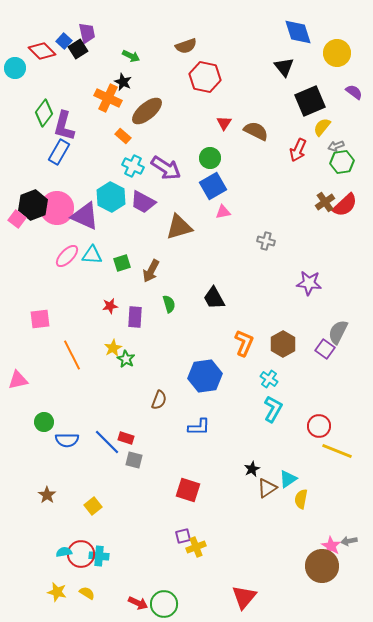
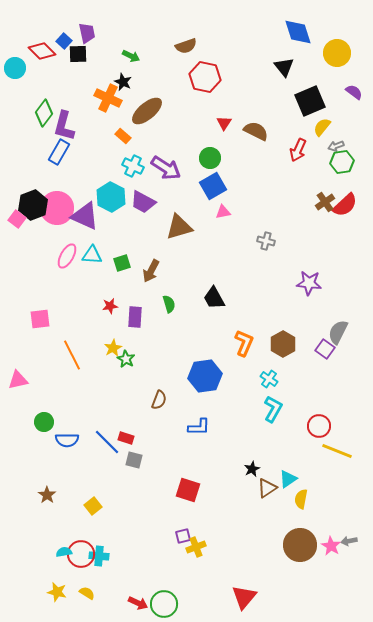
black square at (78, 49): moved 5 px down; rotated 30 degrees clockwise
pink ellipse at (67, 256): rotated 15 degrees counterclockwise
brown circle at (322, 566): moved 22 px left, 21 px up
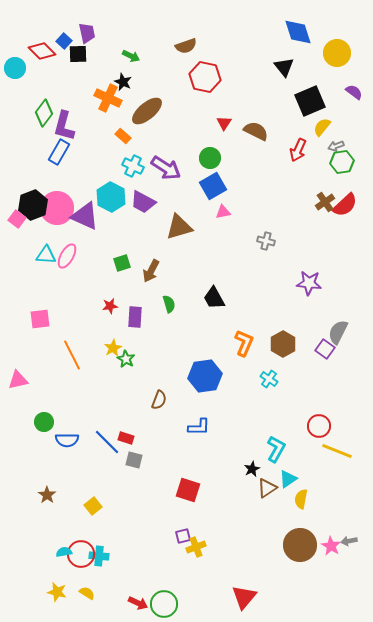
cyan triangle at (92, 255): moved 46 px left
cyan L-shape at (273, 409): moved 3 px right, 40 px down
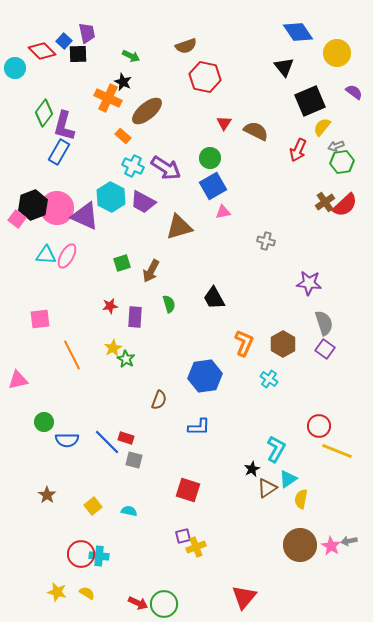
blue diamond at (298, 32): rotated 16 degrees counterclockwise
gray semicircle at (338, 332): moved 14 px left, 9 px up; rotated 135 degrees clockwise
cyan semicircle at (64, 552): moved 65 px right, 41 px up; rotated 21 degrees clockwise
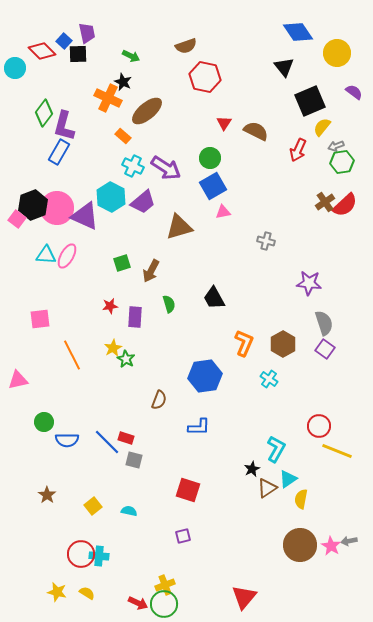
purple trapezoid at (143, 202): rotated 68 degrees counterclockwise
yellow cross at (196, 547): moved 31 px left, 38 px down
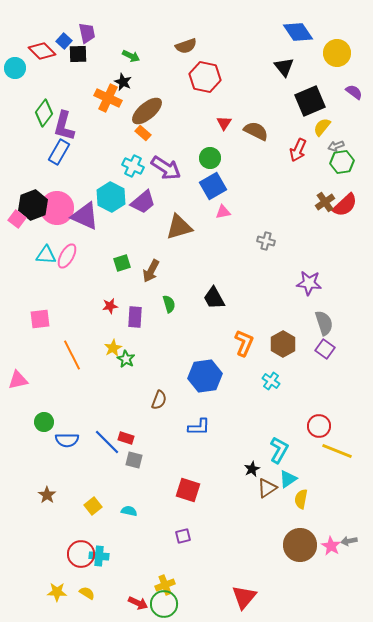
orange rectangle at (123, 136): moved 20 px right, 3 px up
cyan cross at (269, 379): moved 2 px right, 2 px down
cyan L-shape at (276, 449): moved 3 px right, 1 px down
yellow star at (57, 592): rotated 12 degrees counterclockwise
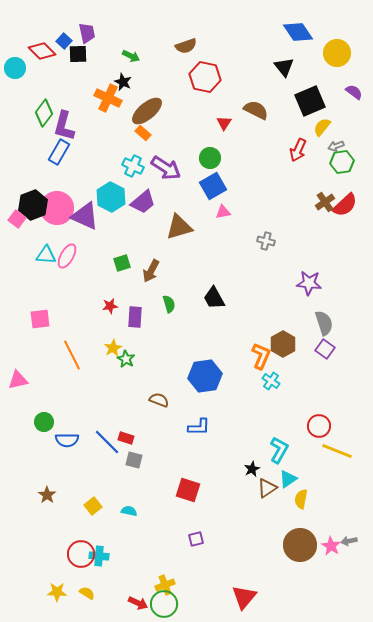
brown semicircle at (256, 131): moved 21 px up
orange L-shape at (244, 343): moved 17 px right, 13 px down
brown semicircle at (159, 400): rotated 90 degrees counterclockwise
purple square at (183, 536): moved 13 px right, 3 px down
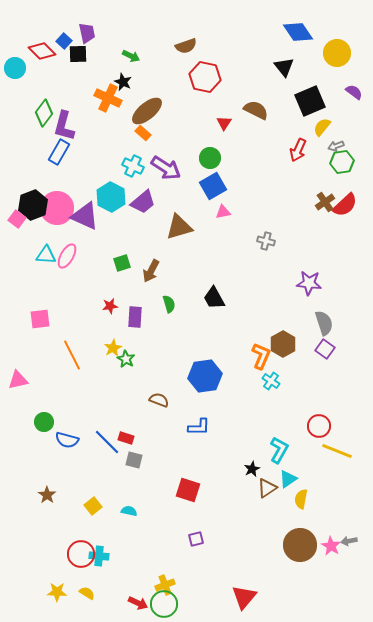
blue semicircle at (67, 440): rotated 15 degrees clockwise
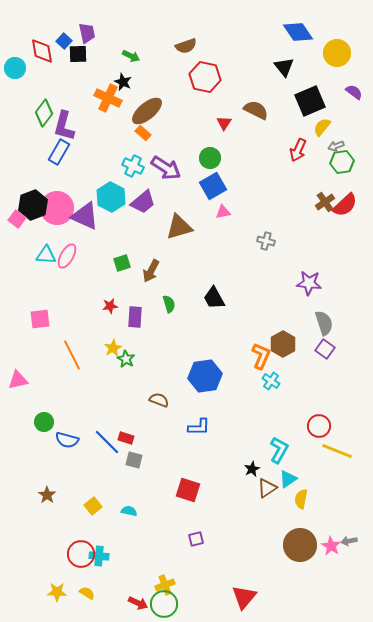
red diamond at (42, 51): rotated 36 degrees clockwise
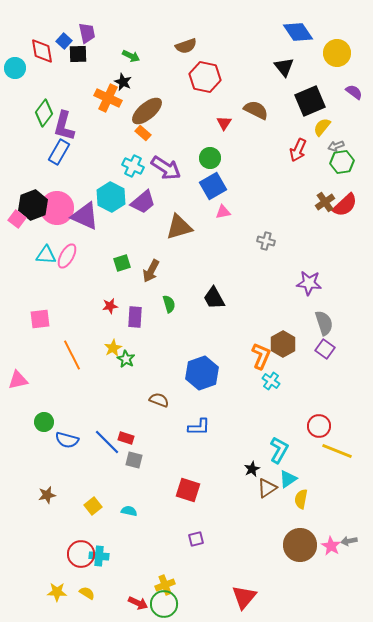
blue hexagon at (205, 376): moved 3 px left, 3 px up; rotated 12 degrees counterclockwise
brown star at (47, 495): rotated 24 degrees clockwise
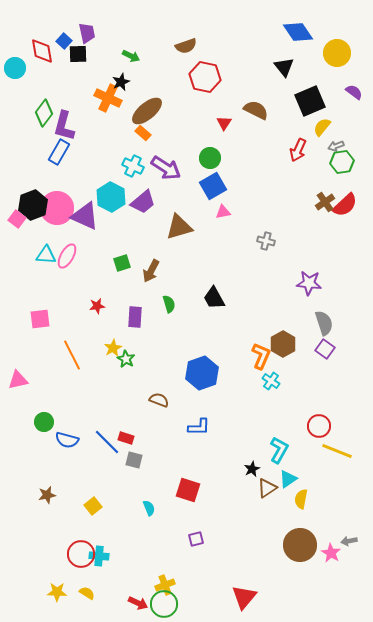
black star at (123, 82): moved 2 px left; rotated 24 degrees clockwise
red star at (110, 306): moved 13 px left
cyan semicircle at (129, 511): moved 20 px right, 3 px up; rotated 56 degrees clockwise
pink star at (331, 546): moved 7 px down
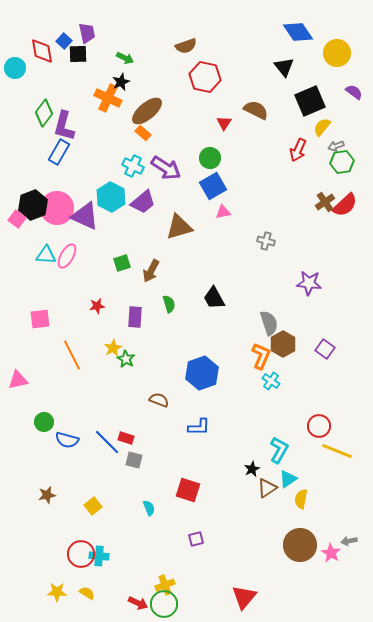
green arrow at (131, 56): moved 6 px left, 2 px down
gray semicircle at (324, 323): moved 55 px left
